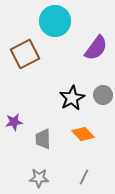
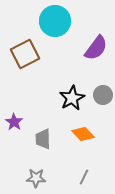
purple star: rotated 30 degrees counterclockwise
gray star: moved 3 px left
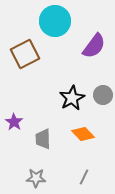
purple semicircle: moved 2 px left, 2 px up
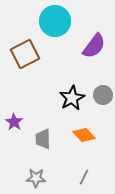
orange diamond: moved 1 px right, 1 px down
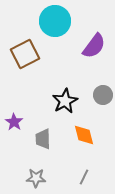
black star: moved 7 px left, 3 px down
orange diamond: rotated 30 degrees clockwise
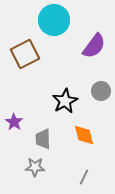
cyan circle: moved 1 px left, 1 px up
gray circle: moved 2 px left, 4 px up
gray star: moved 1 px left, 11 px up
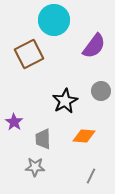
brown square: moved 4 px right
orange diamond: moved 1 px down; rotated 70 degrees counterclockwise
gray line: moved 7 px right, 1 px up
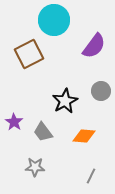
gray trapezoid: moved 7 px up; rotated 35 degrees counterclockwise
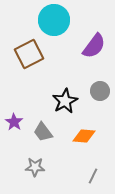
gray circle: moved 1 px left
gray line: moved 2 px right
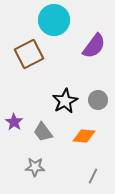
gray circle: moved 2 px left, 9 px down
